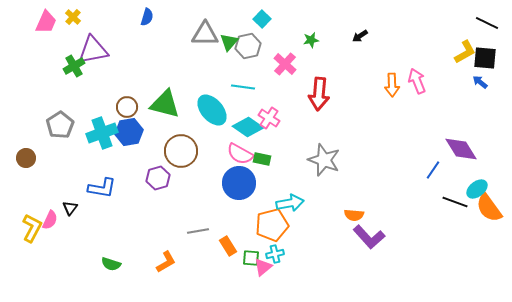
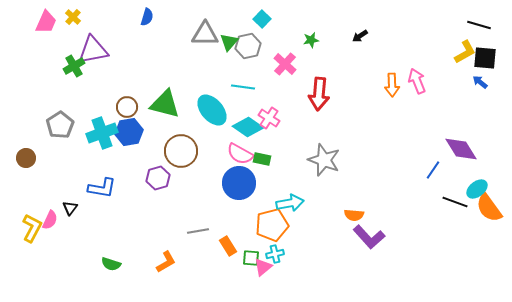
black line at (487, 23): moved 8 px left, 2 px down; rotated 10 degrees counterclockwise
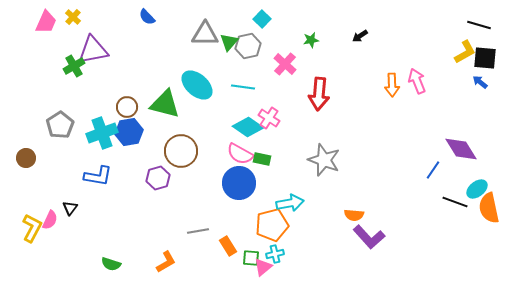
blue semicircle at (147, 17): rotated 120 degrees clockwise
cyan ellipse at (212, 110): moved 15 px left, 25 px up; rotated 8 degrees counterclockwise
blue L-shape at (102, 188): moved 4 px left, 12 px up
orange semicircle at (489, 208): rotated 24 degrees clockwise
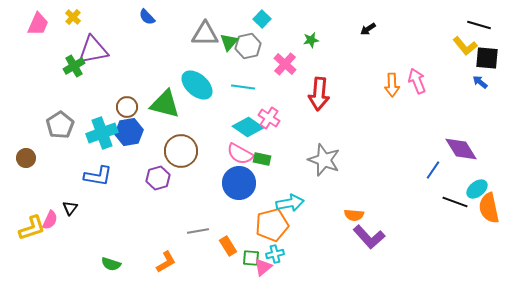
pink trapezoid at (46, 22): moved 8 px left, 2 px down
black arrow at (360, 36): moved 8 px right, 7 px up
yellow L-shape at (465, 52): moved 6 px up; rotated 80 degrees clockwise
black square at (485, 58): moved 2 px right
yellow L-shape at (32, 228): rotated 44 degrees clockwise
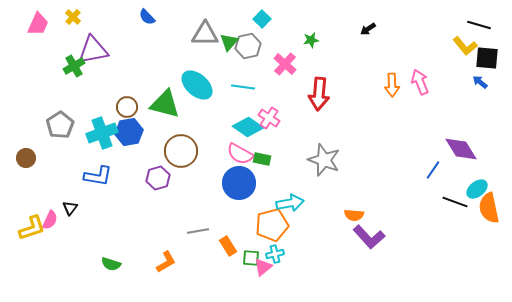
pink arrow at (417, 81): moved 3 px right, 1 px down
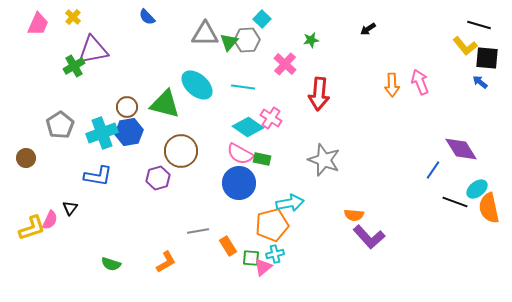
gray hexagon at (248, 46): moved 1 px left, 6 px up; rotated 10 degrees clockwise
pink cross at (269, 118): moved 2 px right
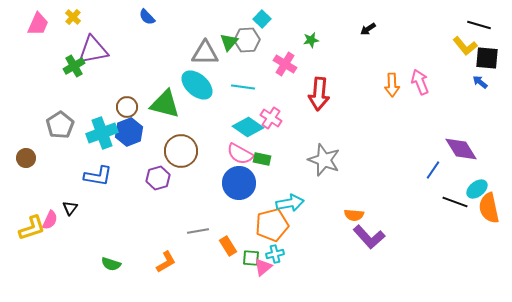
gray triangle at (205, 34): moved 19 px down
pink cross at (285, 64): rotated 10 degrees counterclockwise
blue hexagon at (129, 132): rotated 12 degrees counterclockwise
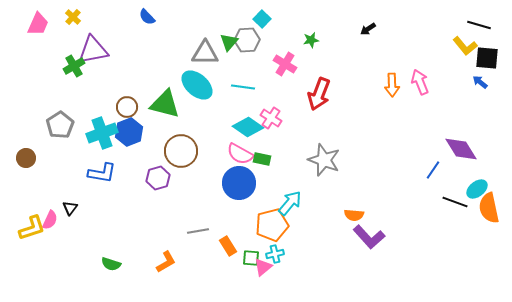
red arrow at (319, 94): rotated 16 degrees clockwise
blue L-shape at (98, 176): moved 4 px right, 3 px up
cyan arrow at (290, 203): rotated 40 degrees counterclockwise
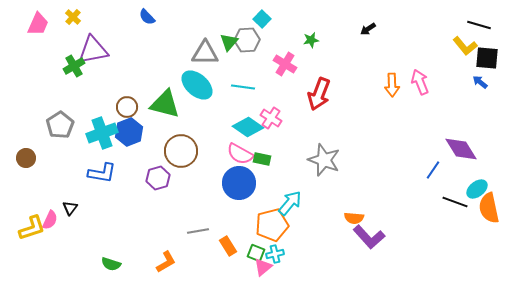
orange semicircle at (354, 215): moved 3 px down
green square at (251, 258): moved 5 px right, 5 px up; rotated 18 degrees clockwise
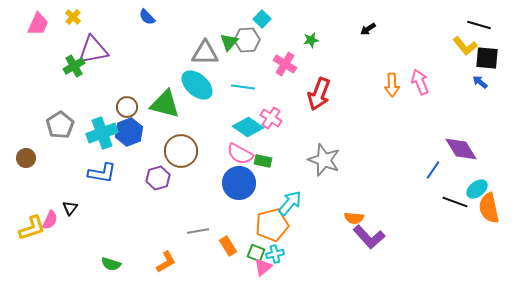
green rectangle at (262, 159): moved 1 px right, 2 px down
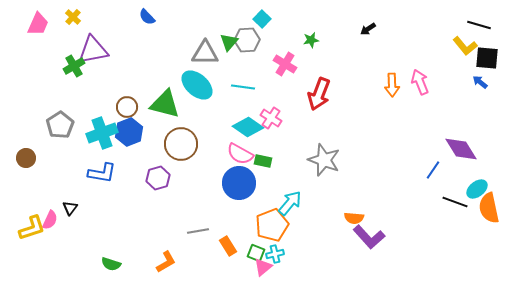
brown circle at (181, 151): moved 7 px up
orange pentagon at (272, 225): rotated 8 degrees counterclockwise
